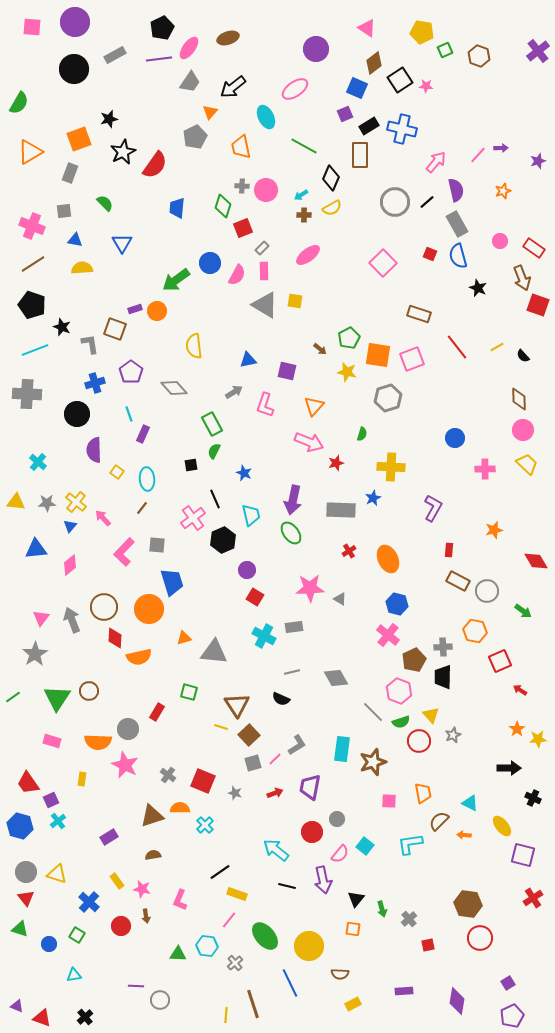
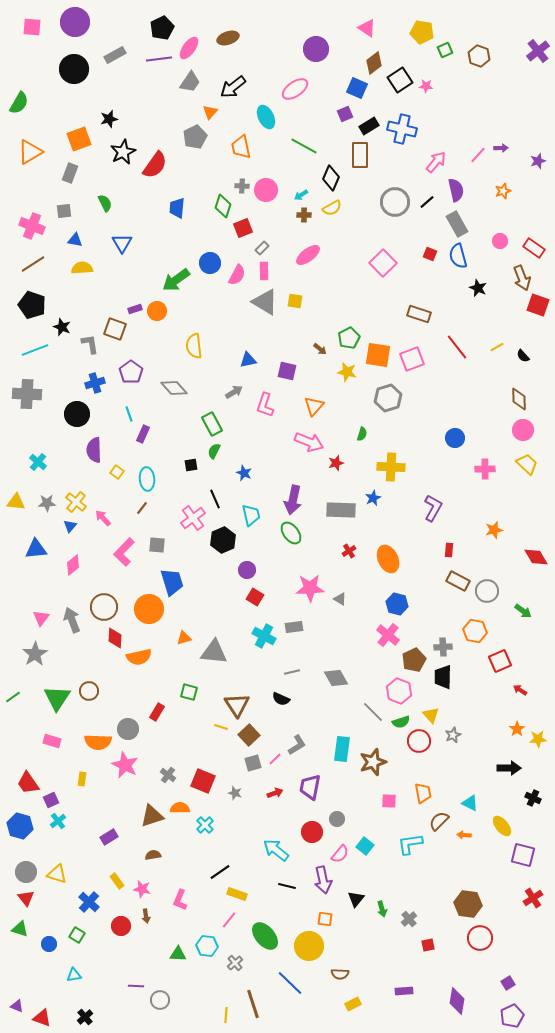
green semicircle at (105, 203): rotated 18 degrees clockwise
gray triangle at (265, 305): moved 3 px up
red diamond at (536, 561): moved 4 px up
pink diamond at (70, 565): moved 3 px right
orange square at (353, 929): moved 28 px left, 10 px up
blue line at (290, 983): rotated 20 degrees counterclockwise
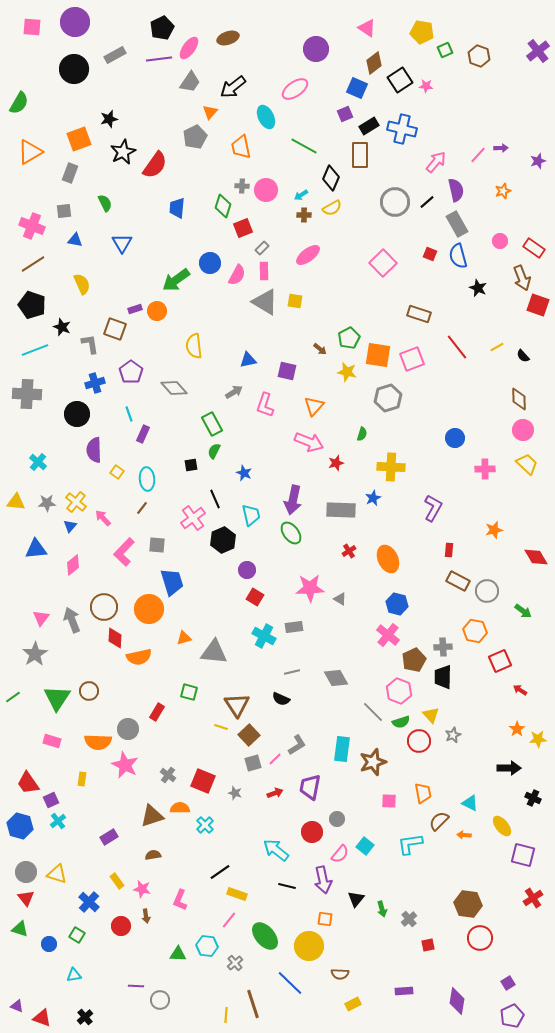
yellow semicircle at (82, 268): moved 16 px down; rotated 70 degrees clockwise
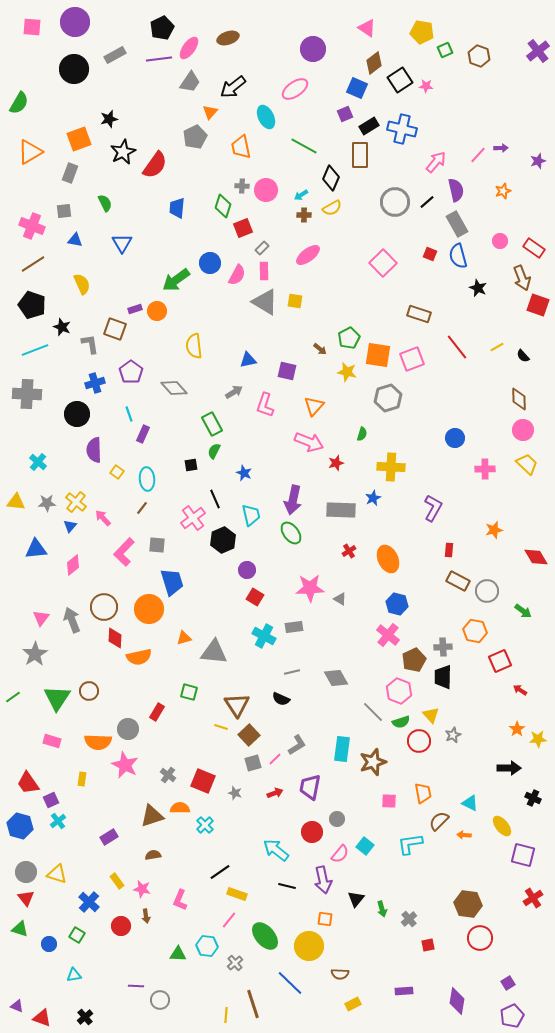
purple circle at (316, 49): moved 3 px left
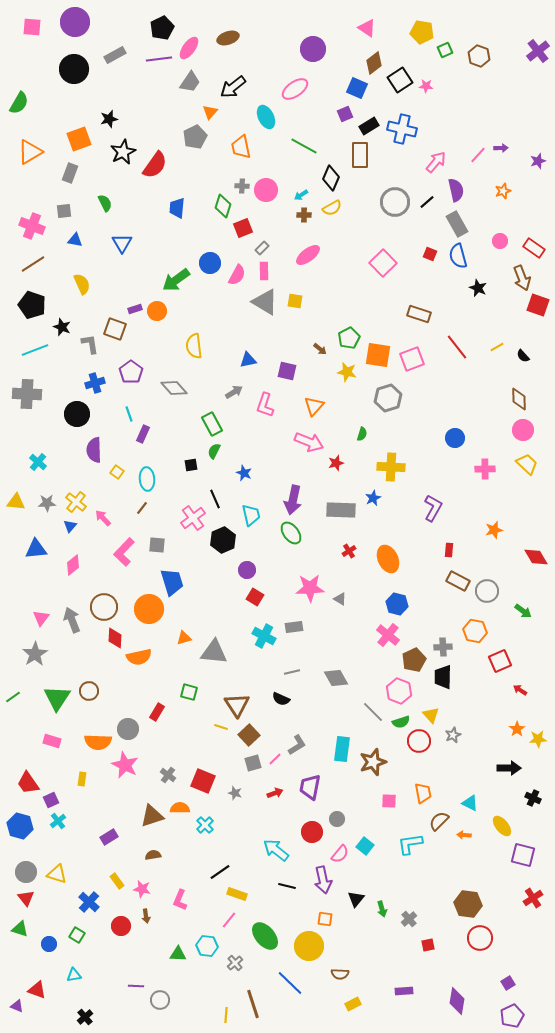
red triangle at (42, 1018): moved 5 px left, 28 px up
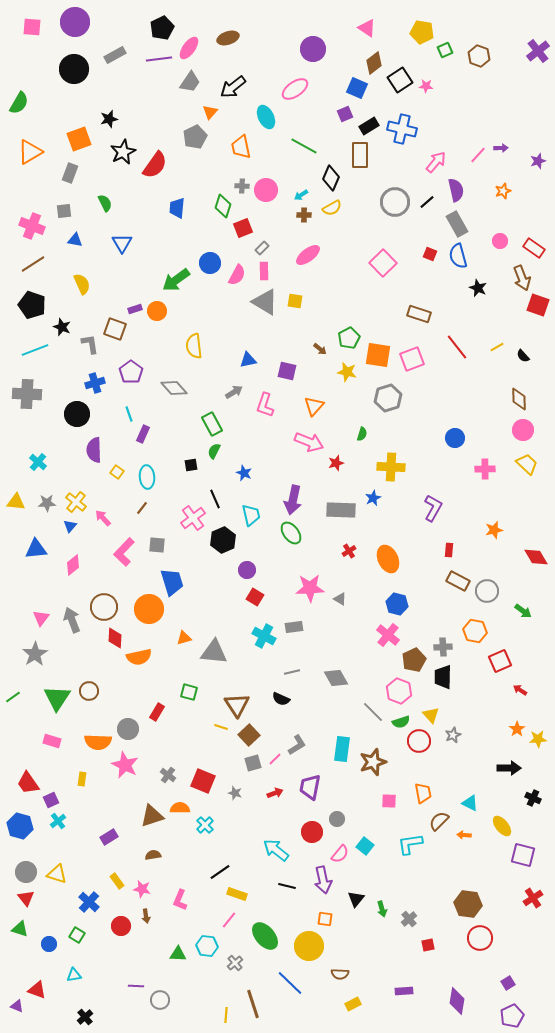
cyan ellipse at (147, 479): moved 2 px up
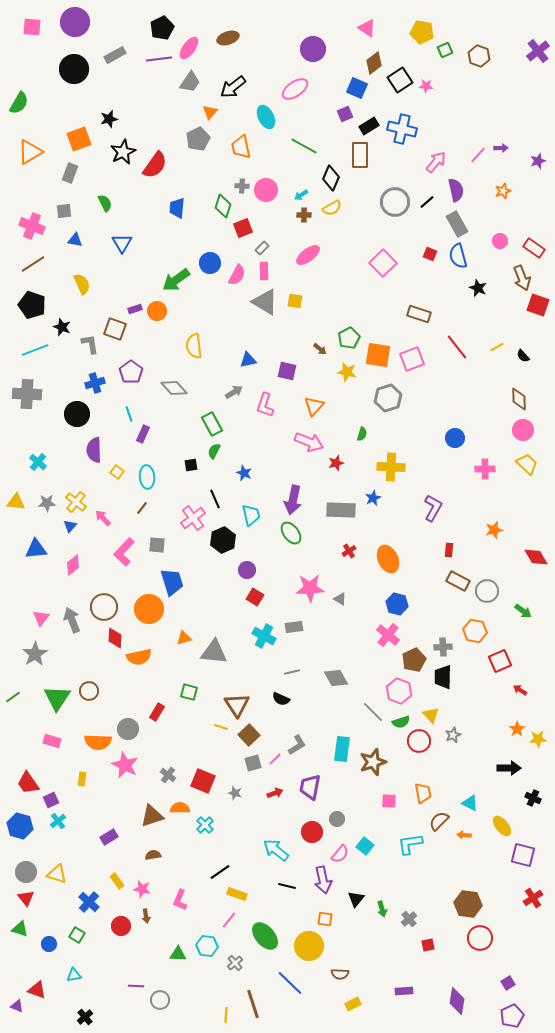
gray pentagon at (195, 137): moved 3 px right, 2 px down
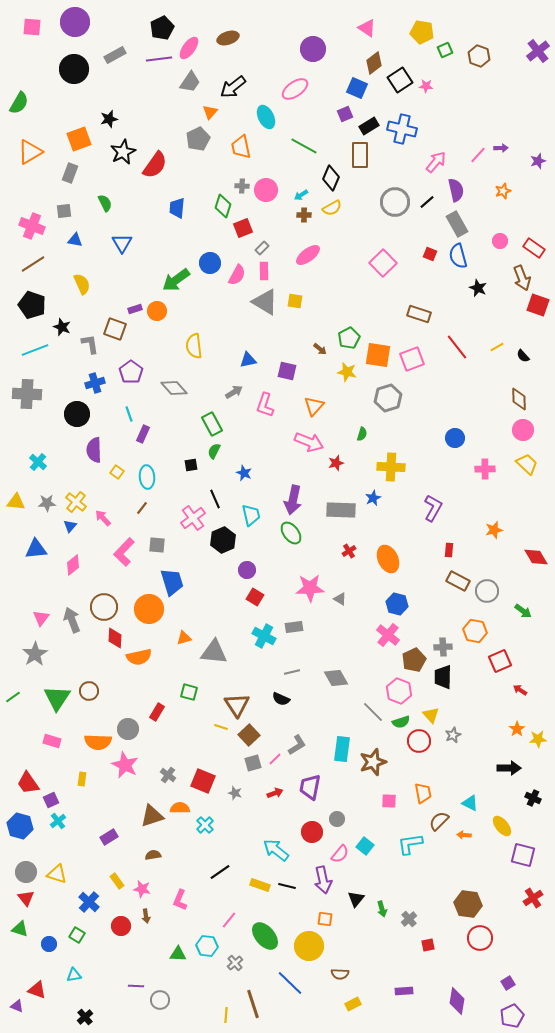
yellow rectangle at (237, 894): moved 23 px right, 9 px up
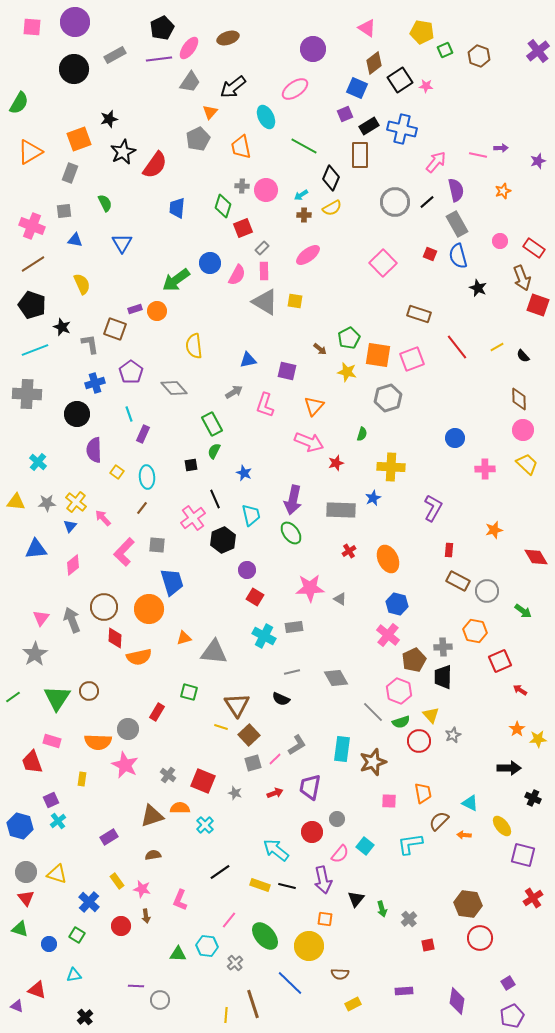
pink line at (478, 155): rotated 60 degrees clockwise
red trapezoid at (28, 783): moved 4 px right, 21 px up; rotated 15 degrees clockwise
